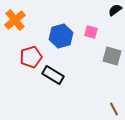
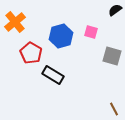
orange cross: moved 2 px down
red pentagon: moved 4 px up; rotated 25 degrees counterclockwise
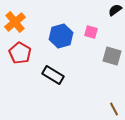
red pentagon: moved 11 px left
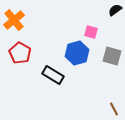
orange cross: moved 1 px left, 2 px up
blue hexagon: moved 16 px right, 17 px down
